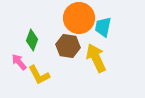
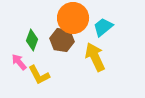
orange circle: moved 6 px left
cyan trapezoid: rotated 40 degrees clockwise
brown hexagon: moved 6 px left, 6 px up
yellow arrow: moved 1 px left, 1 px up
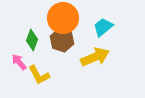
orange circle: moved 10 px left
brown hexagon: rotated 10 degrees clockwise
yellow arrow: rotated 92 degrees clockwise
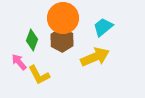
brown hexagon: rotated 10 degrees clockwise
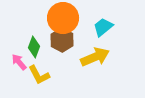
green diamond: moved 2 px right, 7 px down
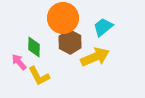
brown hexagon: moved 8 px right, 2 px down
green diamond: rotated 20 degrees counterclockwise
yellow L-shape: moved 1 px down
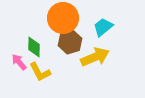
brown hexagon: rotated 15 degrees clockwise
yellow L-shape: moved 1 px right, 4 px up
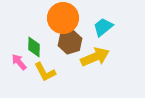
yellow L-shape: moved 5 px right
